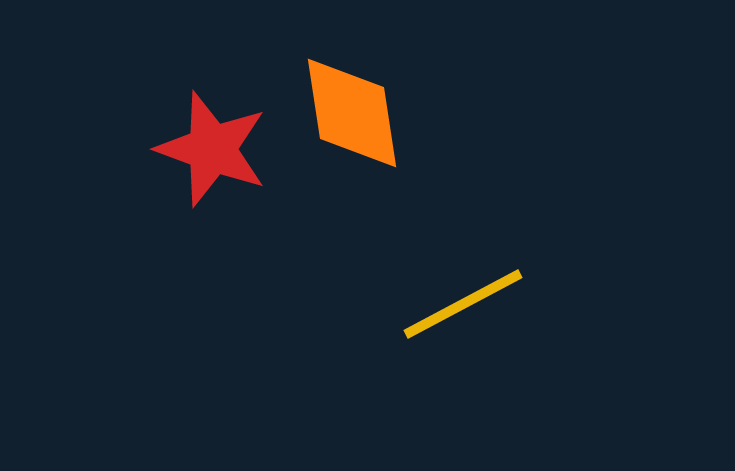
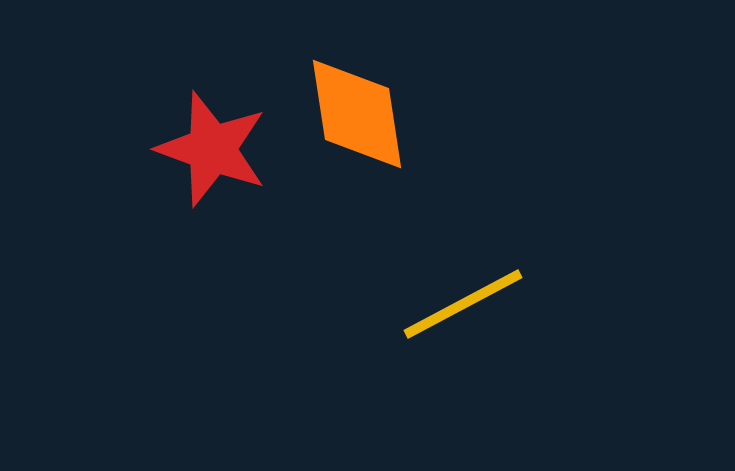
orange diamond: moved 5 px right, 1 px down
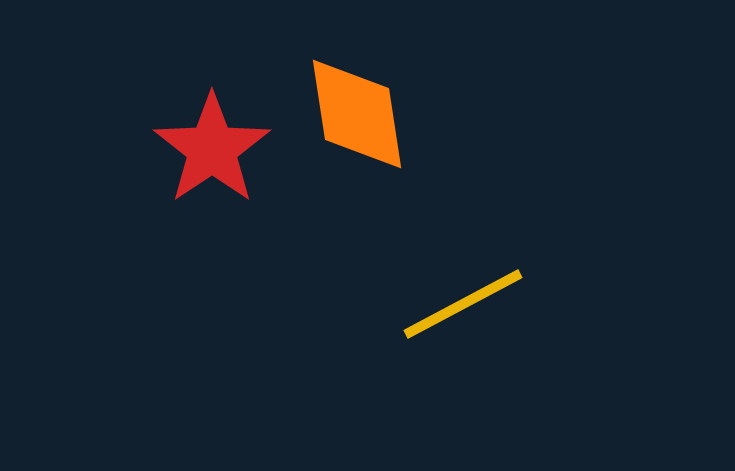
red star: rotated 18 degrees clockwise
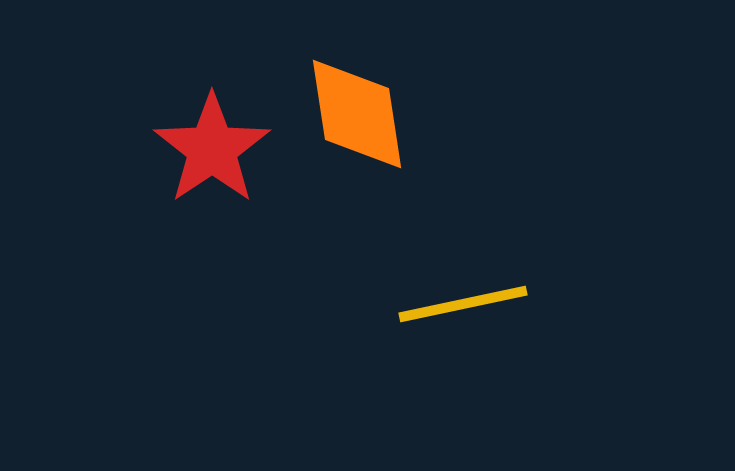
yellow line: rotated 16 degrees clockwise
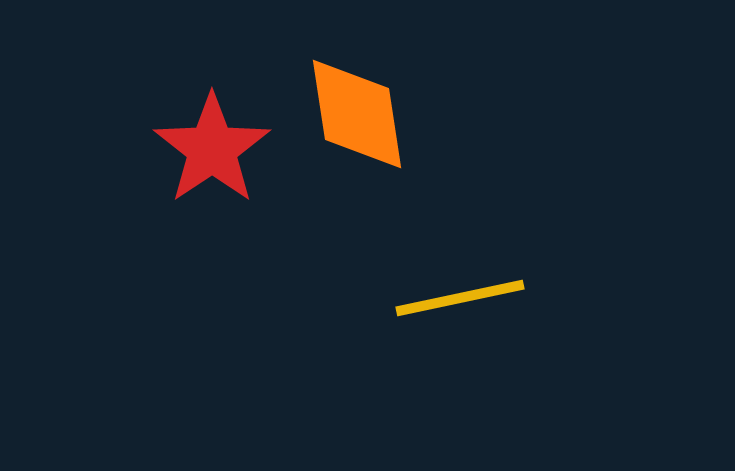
yellow line: moved 3 px left, 6 px up
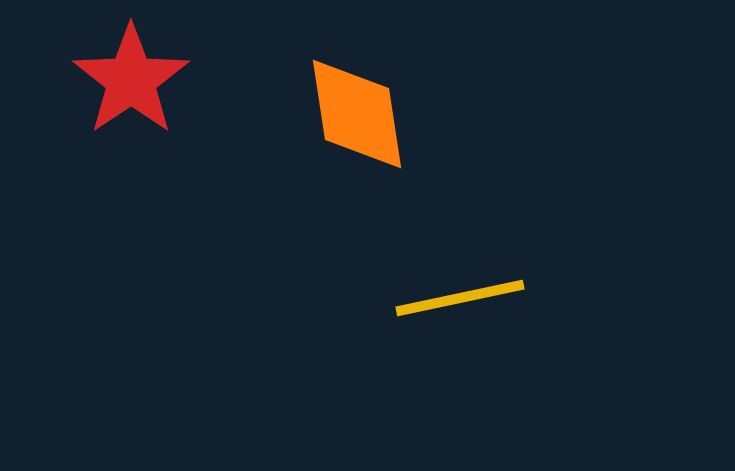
red star: moved 81 px left, 69 px up
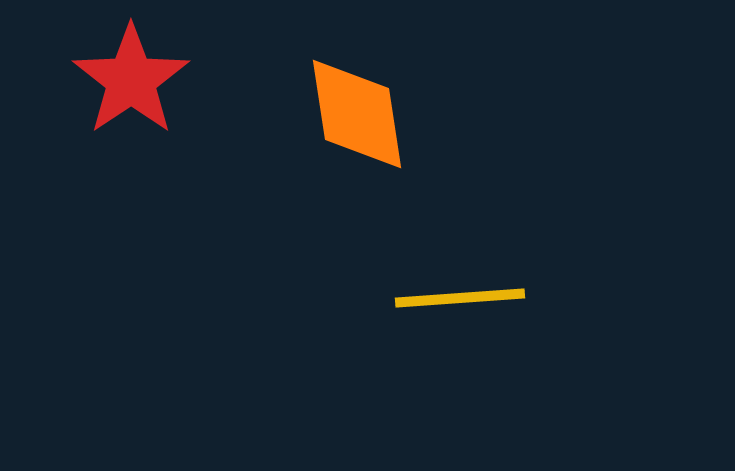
yellow line: rotated 8 degrees clockwise
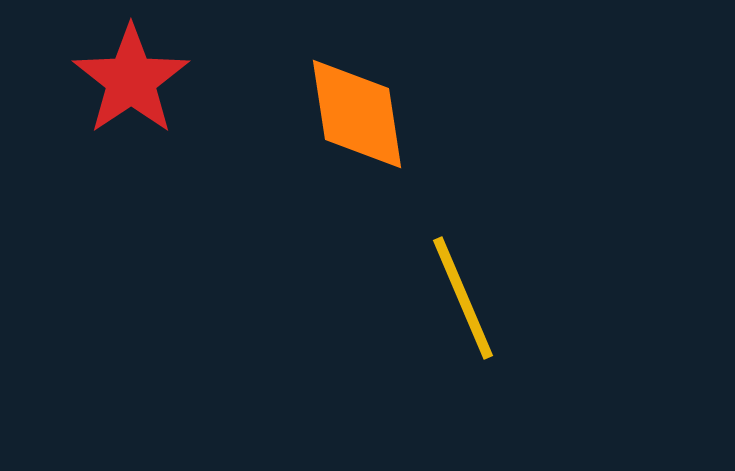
yellow line: moved 3 px right; rotated 71 degrees clockwise
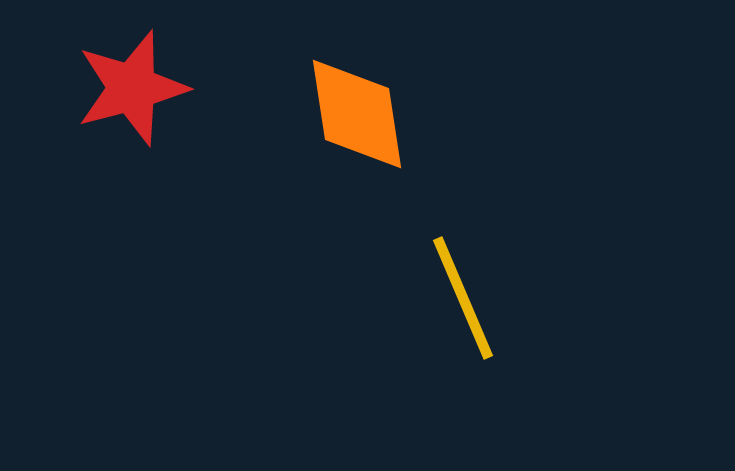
red star: moved 1 px right, 8 px down; rotated 19 degrees clockwise
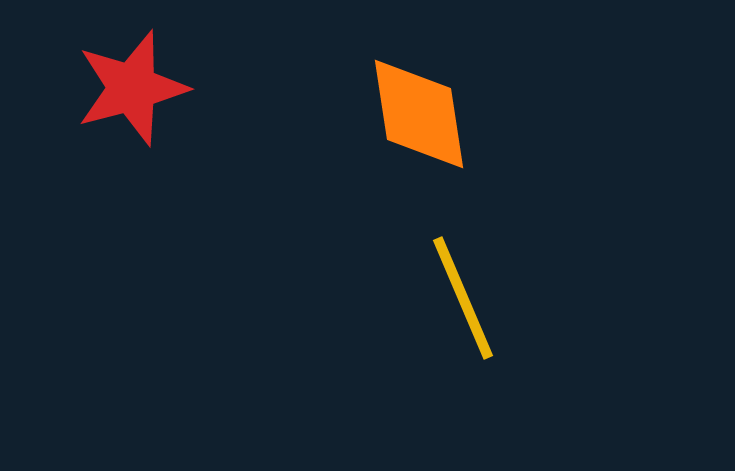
orange diamond: moved 62 px right
